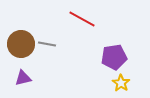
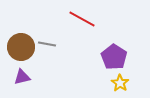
brown circle: moved 3 px down
purple pentagon: rotated 30 degrees counterclockwise
purple triangle: moved 1 px left, 1 px up
yellow star: moved 1 px left
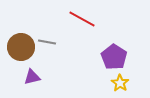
gray line: moved 2 px up
purple triangle: moved 10 px right
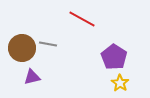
gray line: moved 1 px right, 2 px down
brown circle: moved 1 px right, 1 px down
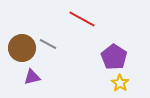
gray line: rotated 18 degrees clockwise
